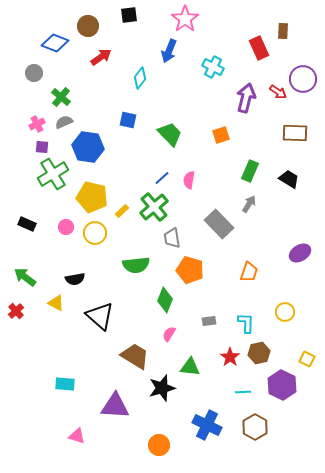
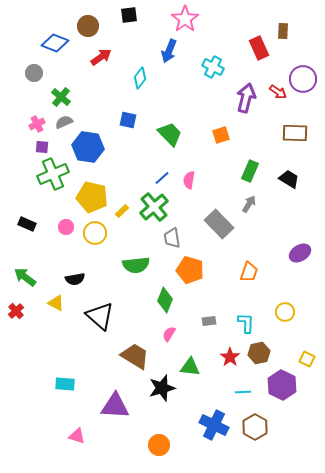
green cross at (53, 174): rotated 8 degrees clockwise
blue cross at (207, 425): moved 7 px right
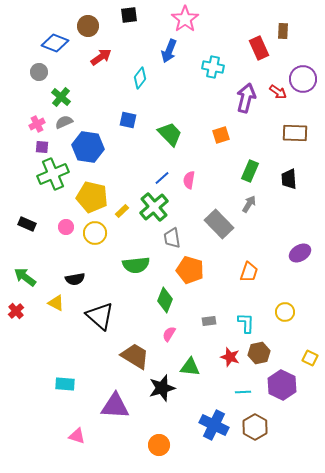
cyan cross at (213, 67): rotated 15 degrees counterclockwise
gray circle at (34, 73): moved 5 px right, 1 px up
black trapezoid at (289, 179): rotated 125 degrees counterclockwise
red star at (230, 357): rotated 18 degrees counterclockwise
yellow square at (307, 359): moved 3 px right, 1 px up
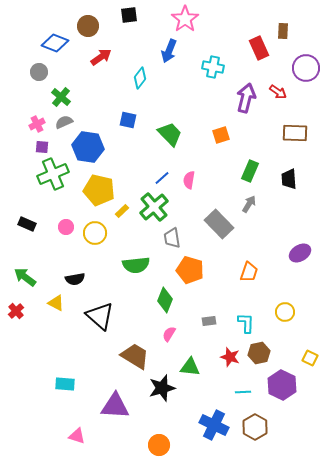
purple circle at (303, 79): moved 3 px right, 11 px up
yellow pentagon at (92, 197): moved 7 px right, 7 px up
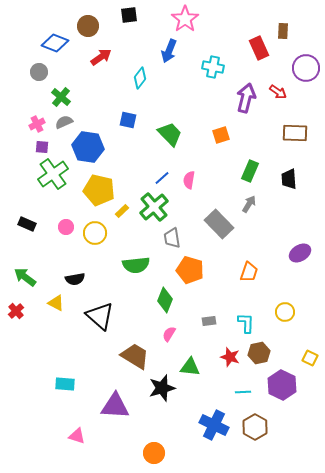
green cross at (53, 174): rotated 12 degrees counterclockwise
orange circle at (159, 445): moved 5 px left, 8 px down
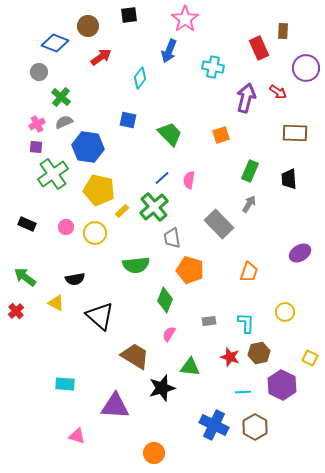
purple square at (42, 147): moved 6 px left
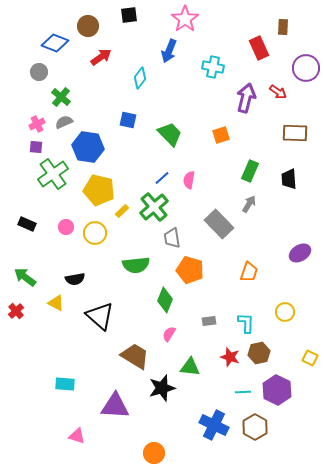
brown rectangle at (283, 31): moved 4 px up
purple hexagon at (282, 385): moved 5 px left, 5 px down
